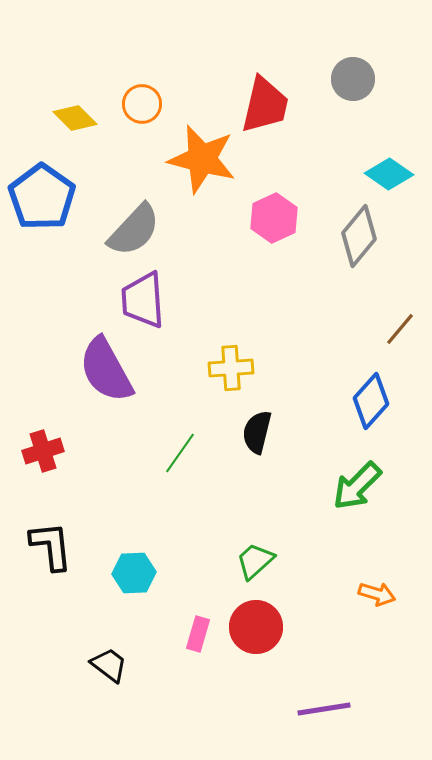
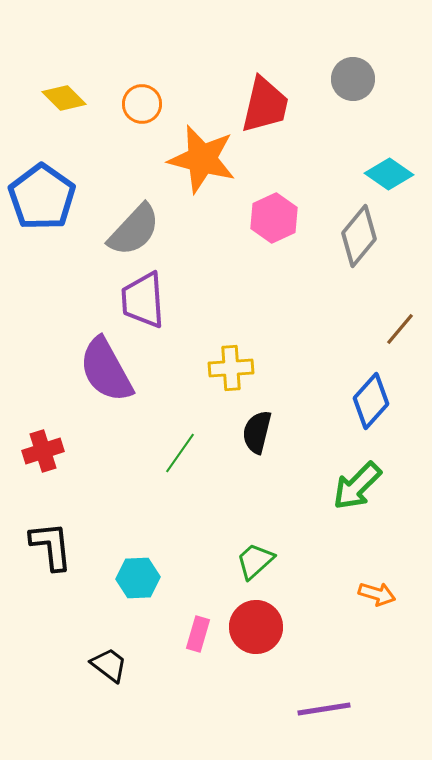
yellow diamond: moved 11 px left, 20 px up
cyan hexagon: moved 4 px right, 5 px down
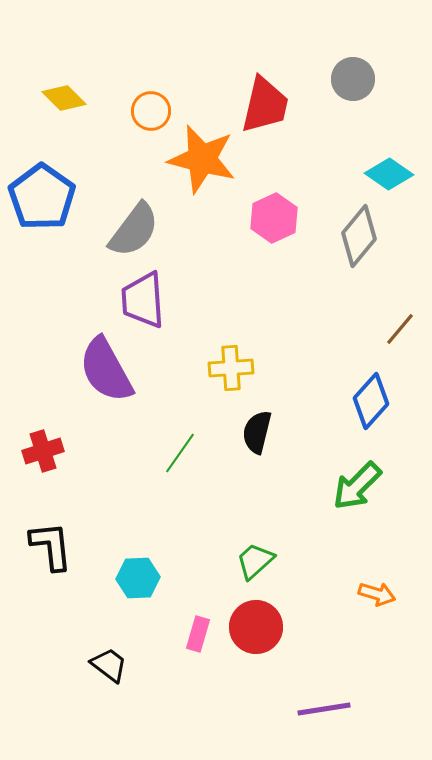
orange circle: moved 9 px right, 7 px down
gray semicircle: rotated 6 degrees counterclockwise
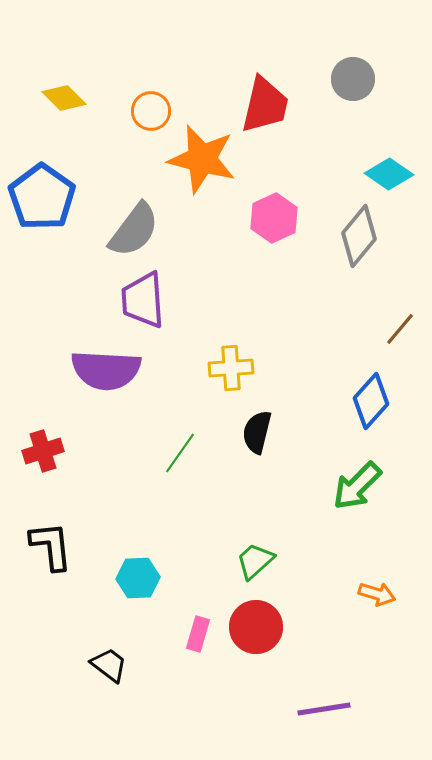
purple semicircle: rotated 58 degrees counterclockwise
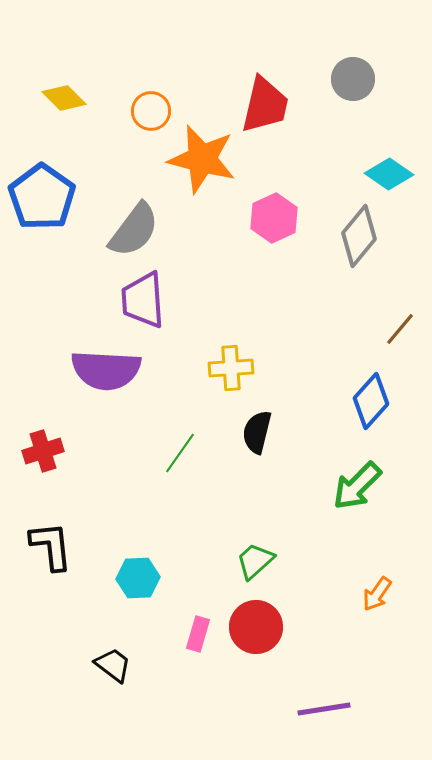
orange arrow: rotated 108 degrees clockwise
black trapezoid: moved 4 px right
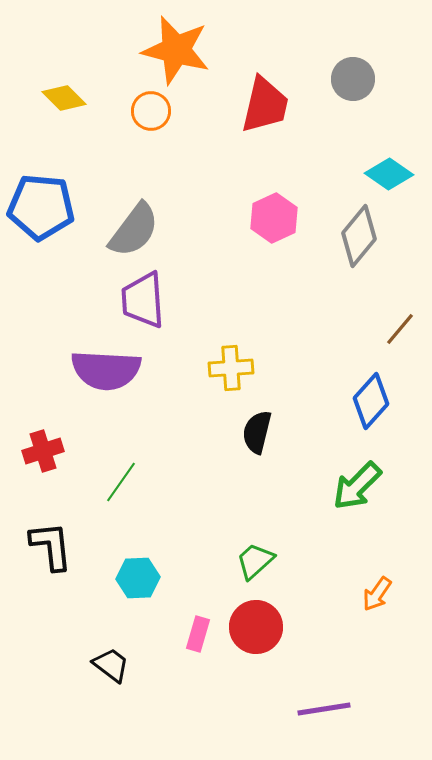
orange star: moved 26 px left, 109 px up
blue pentagon: moved 1 px left, 10 px down; rotated 30 degrees counterclockwise
green line: moved 59 px left, 29 px down
black trapezoid: moved 2 px left
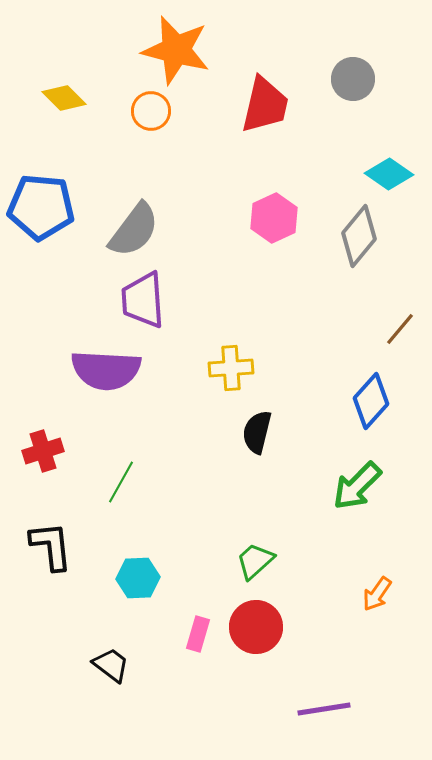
green line: rotated 6 degrees counterclockwise
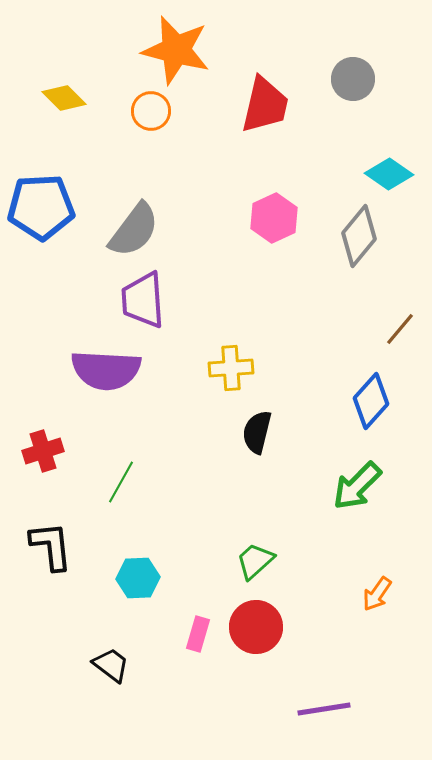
blue pentagon: rotated 8 degrees counterclockwise
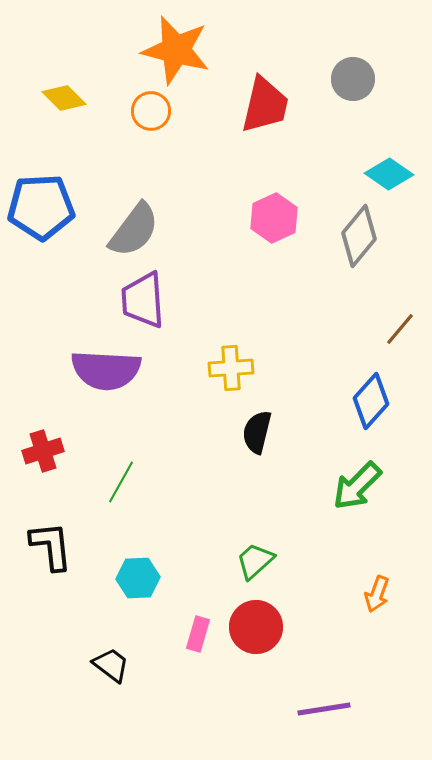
orange arrow: rotated 15 degrees counterclockwise
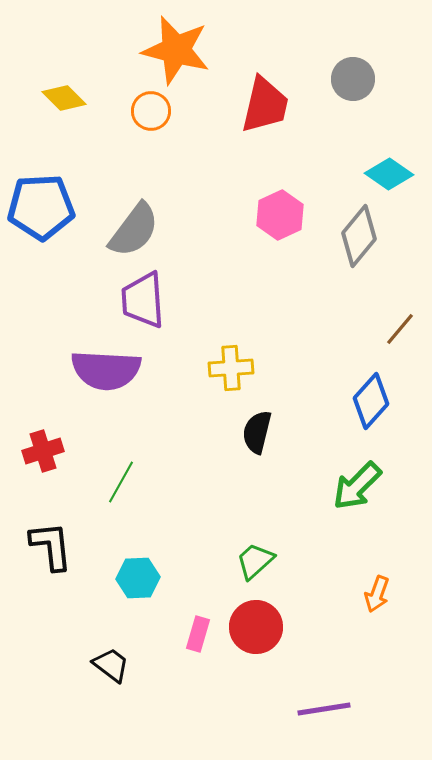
pink hexagon: moved 6 px right, 3 px up
